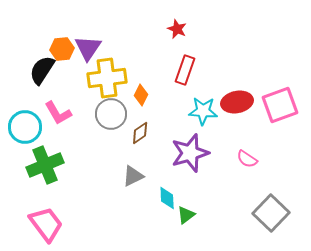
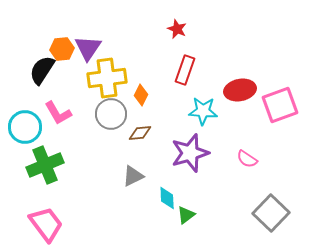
red ellipse: moved 3 px right, 12 px up
brown diamond: rotated 30 degrees clockwise
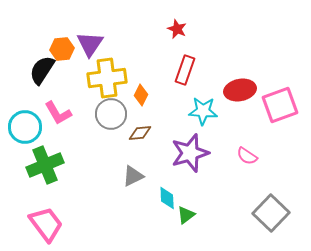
purple triangle: moved 2 px right, 4 px up
pink semicircle: moved 3 px up
